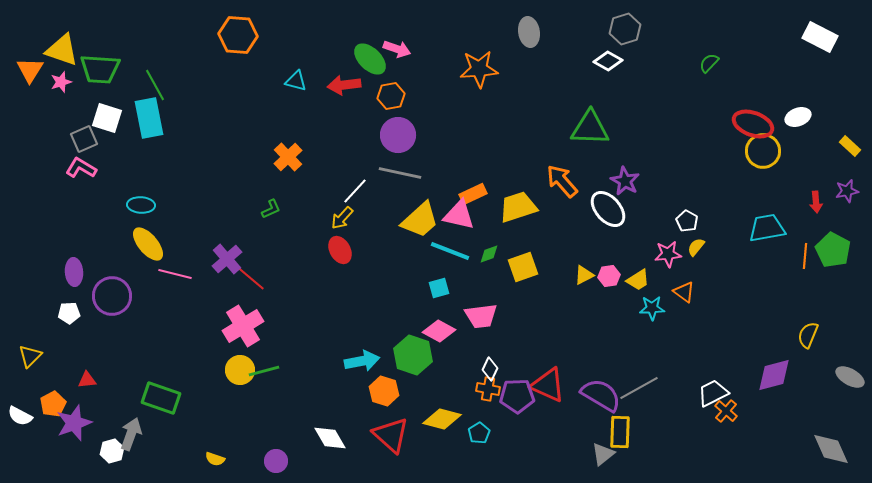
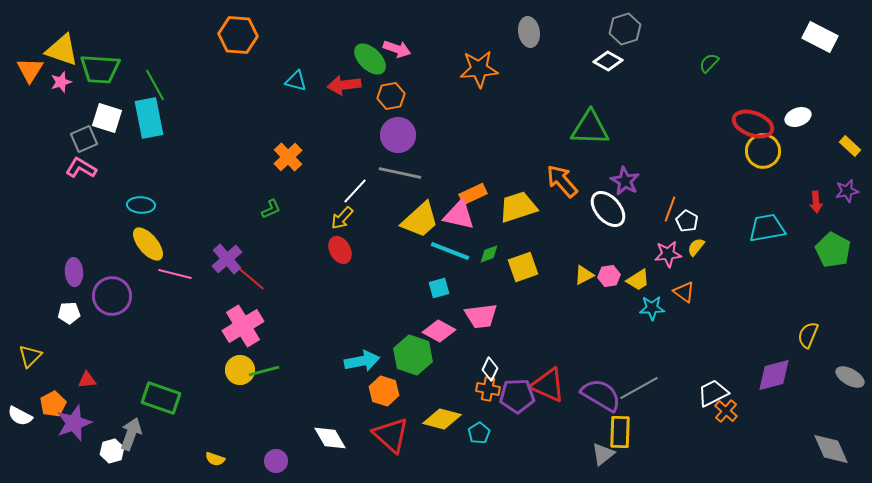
orange line at (805, 256): moved 135 px left, 47 px up; rotated 15 degrees clockwise
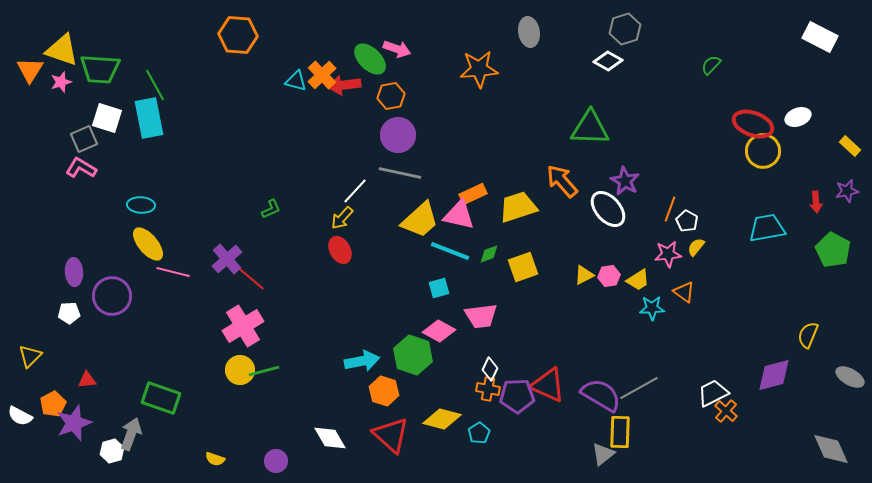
green semicircle at (709, 63): moved 2 px right, 2 px down
orange cross at (288, 157): moved 34 px right, 82 px up
pink line at (175, 274): moved 2 px left, 2 px up
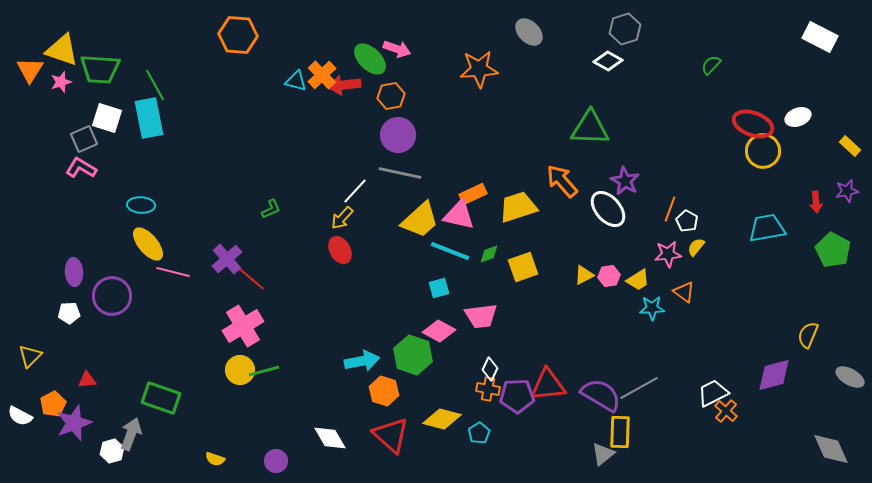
gray ellipse at (529, 32): rotated 36 degrees counterclockwise
red triangle at (548, 385): rotated 30 degrees counterclockwise
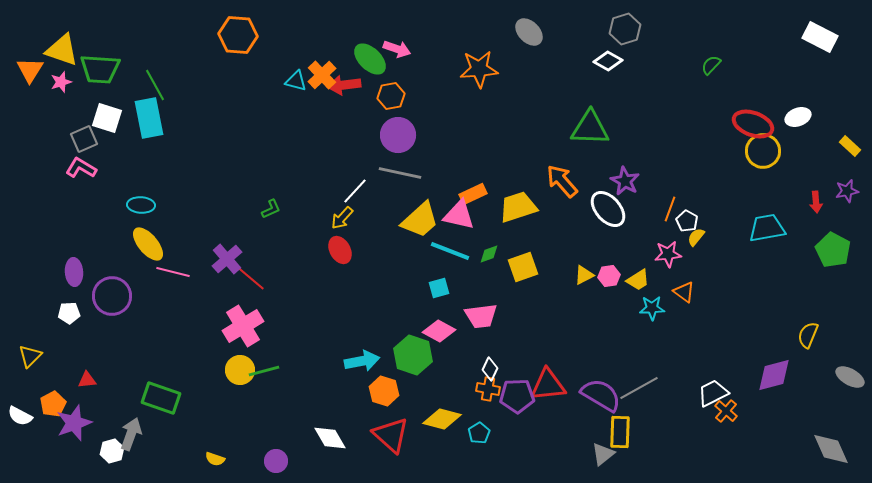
yellow semicircle at (696, 247): moved 10 px up
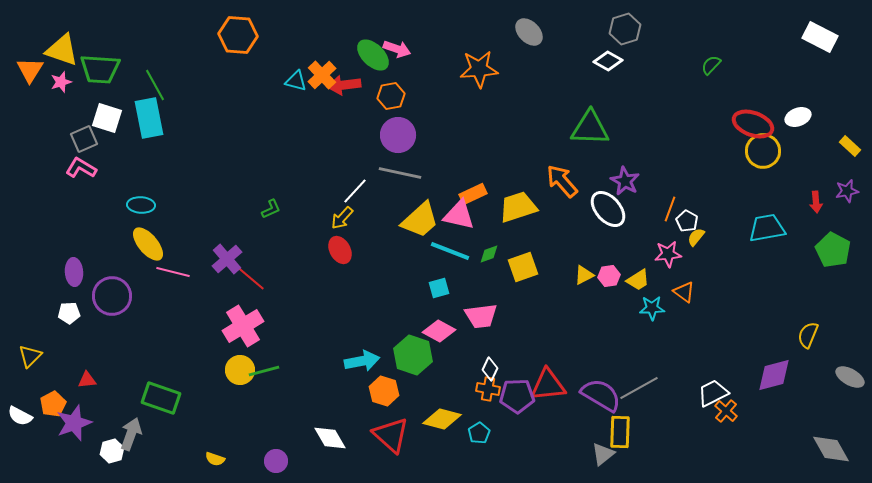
green ellipse at (370, 59): moved 3 px right, 4 px up
gray diamond at (831, 449): rotated 6 degrees counterclockwise
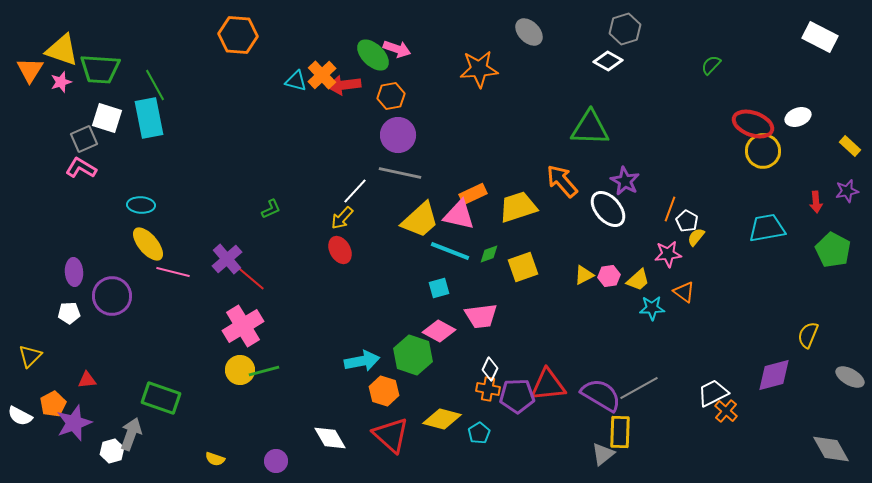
yellow trapezoid at (638, 280): rotated 10 degrees counterclockwise
